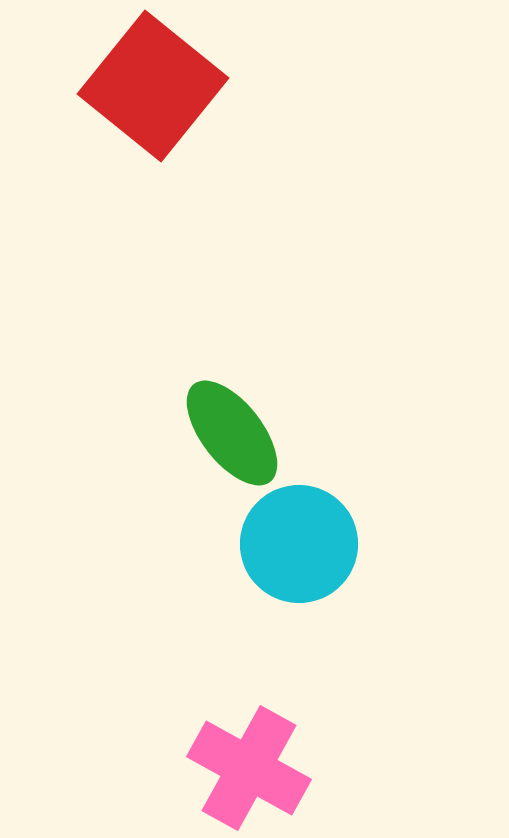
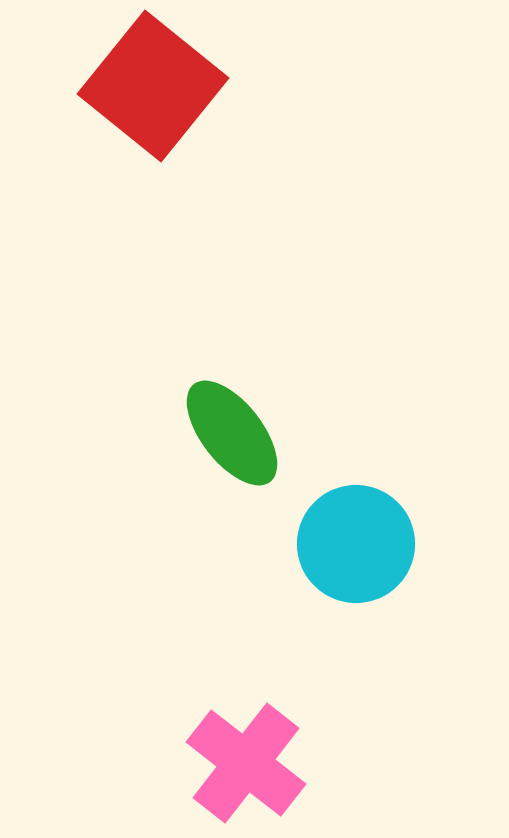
cyan circle: moved 57 px right
pink cross: moved 3 px left, 5 px up; rotated 9 degrees clockwise
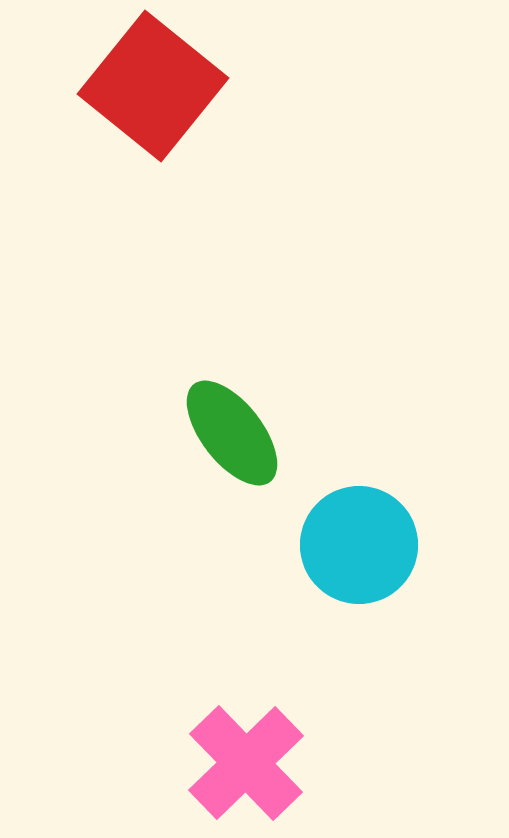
cyan circle: moved 3 px right, 1 px down
pink cross: rotated 8 degrees clockwise
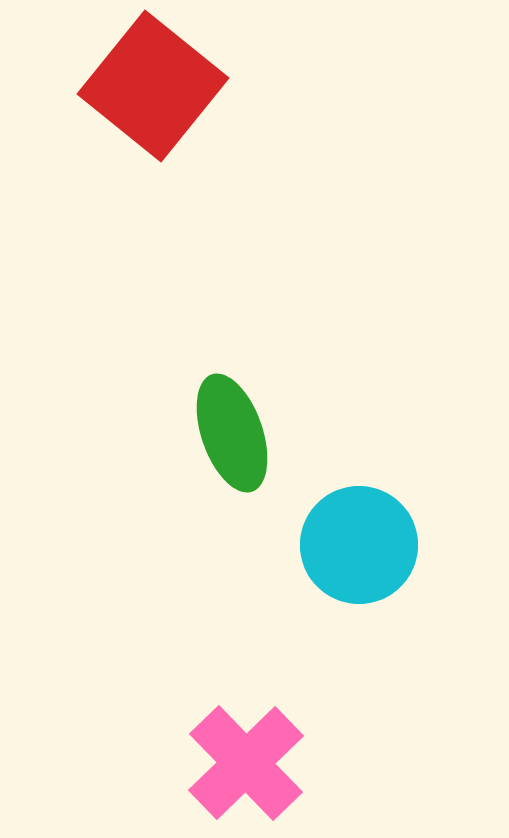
green ellipse: rotated 19 degrees clockwise
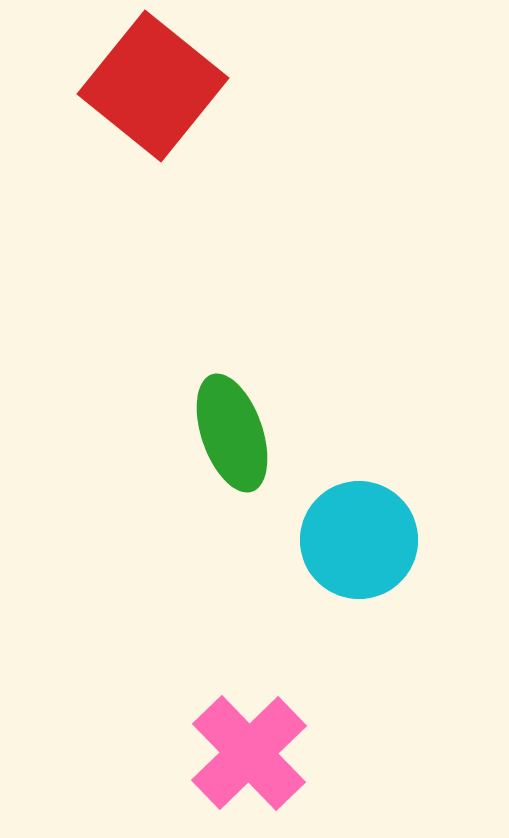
cyan circle: moved 5 px up
pink cross: moved 3 px right, 10 px up
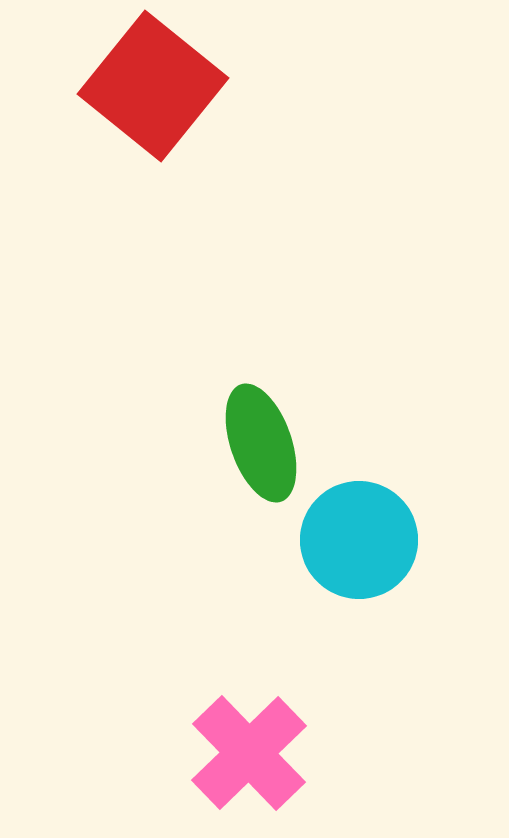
green ellipse: moved 29 px right, 10 px down
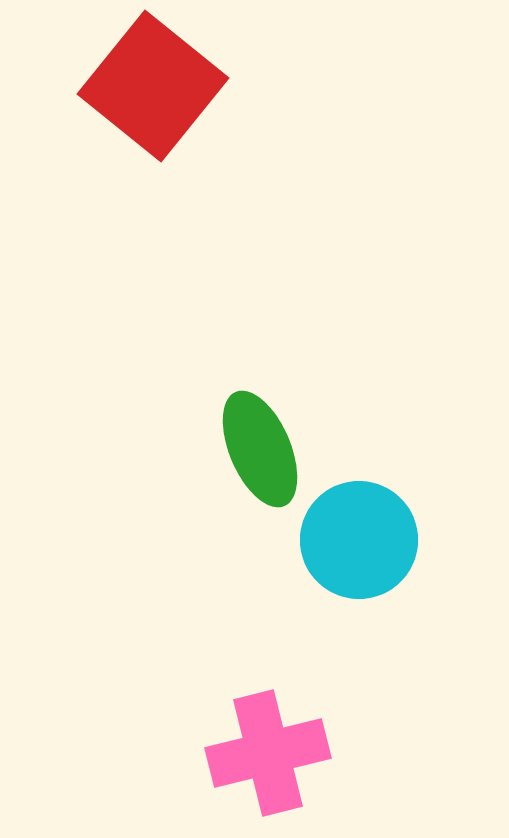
green ellipse: moved 1 px left, 6 px down; rotated 4 degrees counterclockwise
pink cross: moved 19 px right; rotated 30 degrees clockwise
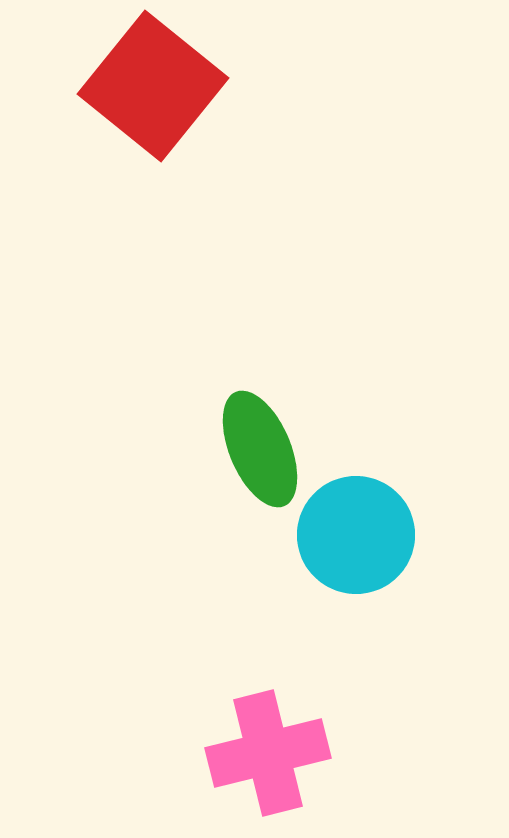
cyan circle: moved 3 px left, 5 px up
